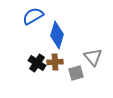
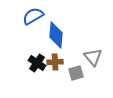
blue diamond: moved 1 px left; rotated 12 degrees counterclockwise
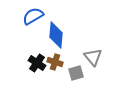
brown cross: rotated 21 degrees clockwise
